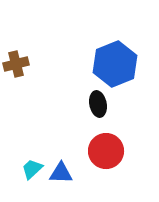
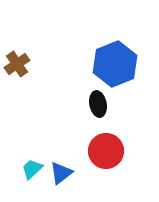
brown cross: moved 1 px right; rotated 20 degrees counterclockwise
blue triangle: rotated 40 degrees counterclockwise
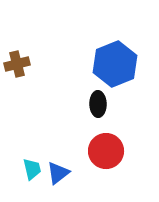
brown cross: rotated 20 degrees clockwise
black ellipse: rotated 10 degrees clockwise
cyan trapezoid: rotated 120 degrees clockwise
blue triangle: moved 3 px left
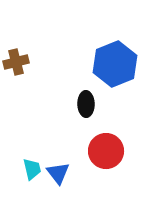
brown cross: moved 1 px left, 2 px up
black ellipse: moved 12 px left
blue triangle: rotated 30 degrees counterclockwise
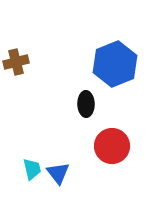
red circle: moved 6 px right, 5 px up
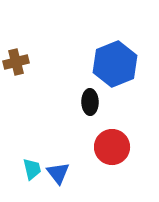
black ellipse: moved 4 px right, 2 px up
red circle: moved 1 px down
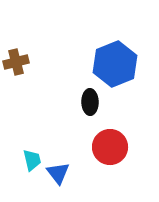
red circle: moved 2 px left
cyan trapezoid: moved 9 px up
